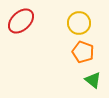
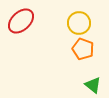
orange pentagon: moved 3 px up
green triangle: moved 5 px down
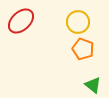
yellow circle: moved 1 px left, 1 px up
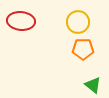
red ellipse: rotated 48 degrees clockwise
orange pentagon: rotated 20 degrees counterclockwise
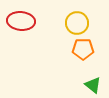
yellow circle: moved 1 px left, 1 px down
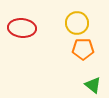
red ellipse: moved 1 px right, 7 px down
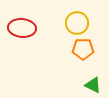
green triangle: rotated 12 degrees counterclockwise
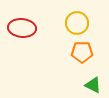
orange pentagon: moved 1 px left, 3 px down
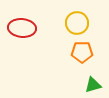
green triangle: rotated 42 degrees counterclockwise
